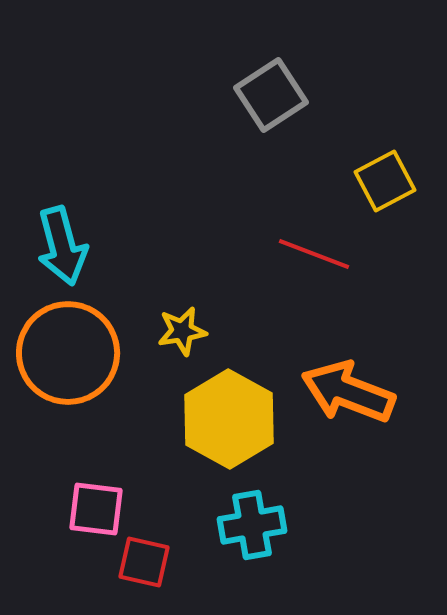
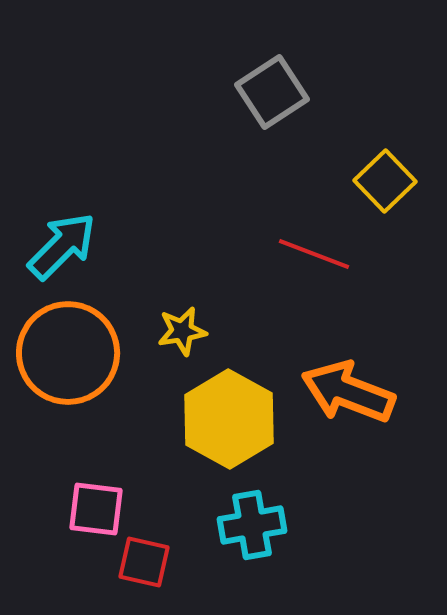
gray square: moved 1 px right, 3 px up
yellow square: rotated 16 degrees counterclockwise
cyan arrow: rotated 120 degrees counterclockwise
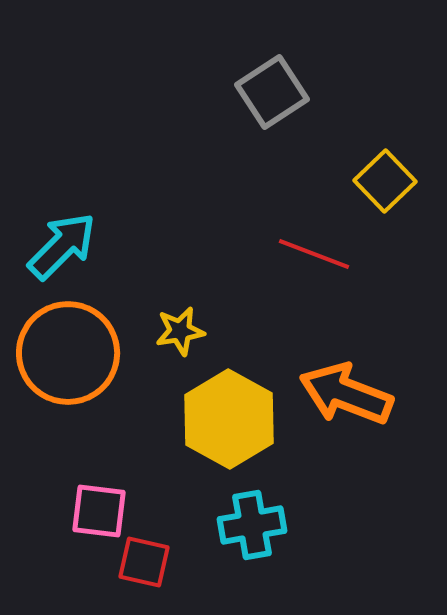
yellow star: moved 2 px left
orange arrow: moved 2 px left, 2 px down
pink square: moved 3 px right, 2 px down
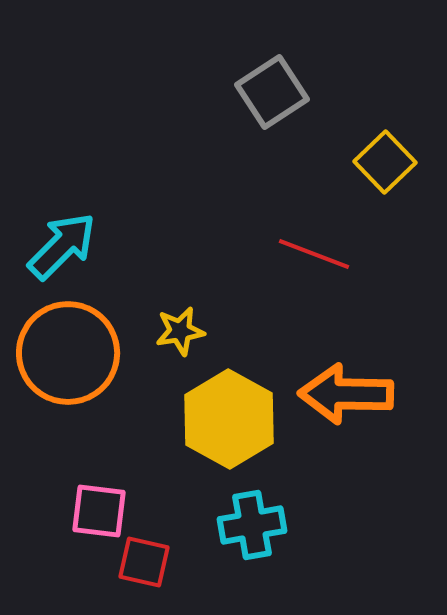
yellow square: moved 19 px up
orange arrow: rotated 20 degrees counterclockwise
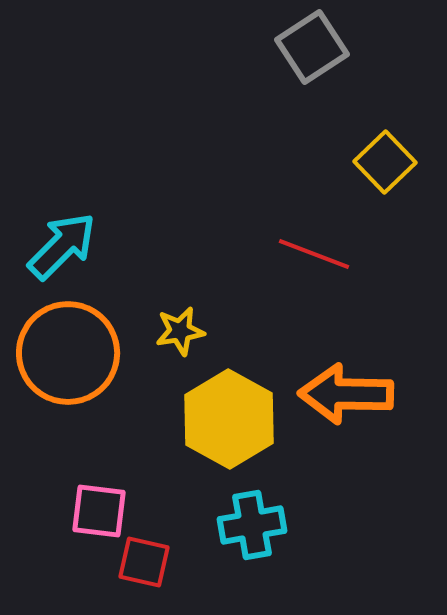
gray square: moved 40 px right, 45 px up
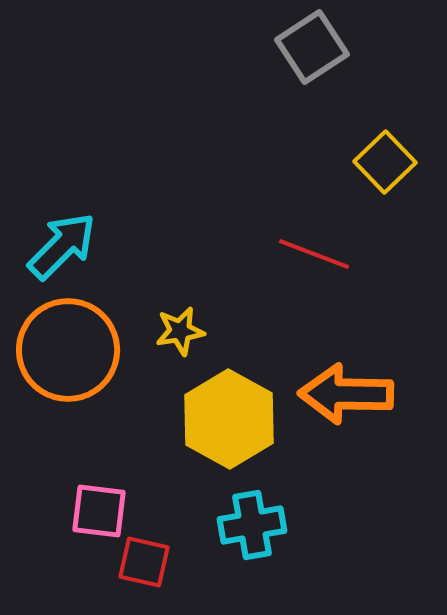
orange circle: moved 3 px up
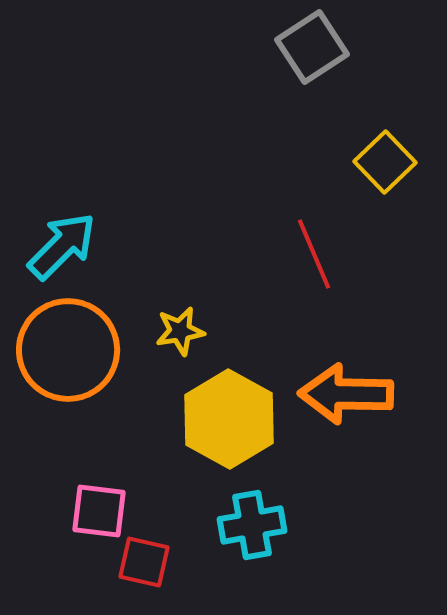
red line: rotated 46 degrees clockwise
